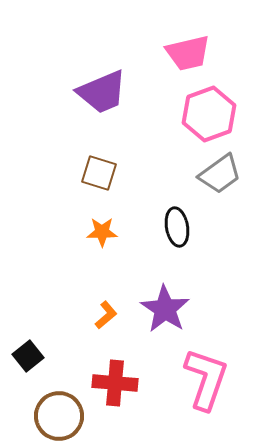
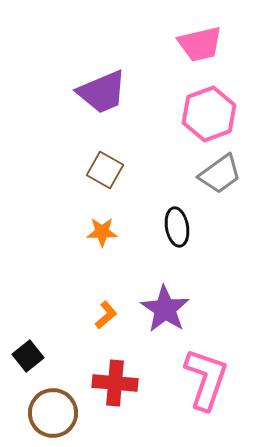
pink trapezoid: moved 12 px right, 9 px up
brown square: moved 6 px right, 3 px up; rotated 12 degrees clockwise
brown circle: moved 6 px left, 3 px up
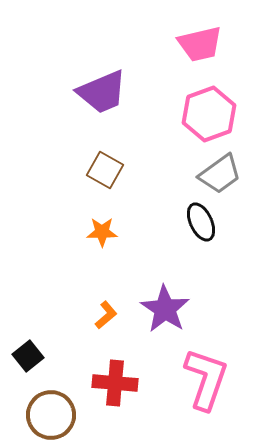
black ellipse: moved 24 px right, 5 px up; rotated 15 degrees counterclockwise
brown circle: moved 2 px left, 2 px down
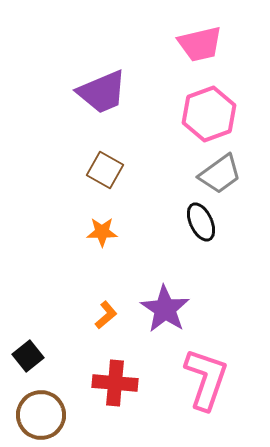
brown circle: moved 10 px left
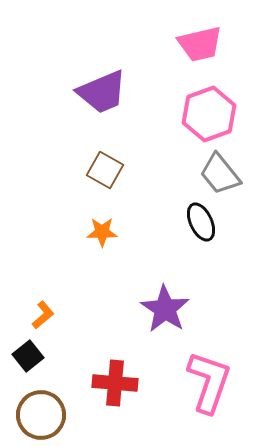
gray trapezoid: rotated 87 degrees clockwise
orange L-shape: moved 63 px left
pink L-shape: moved 3 px right, 3 px down
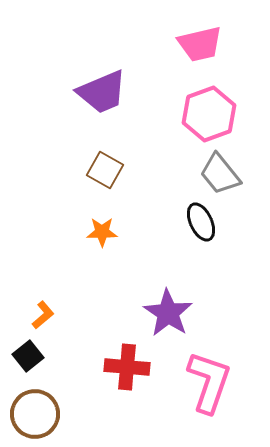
purple star: moved 3 px right, 4 px down
red cross: moved 12 px right, 16 px up
brown circle: moved 6 px left, 1 px up
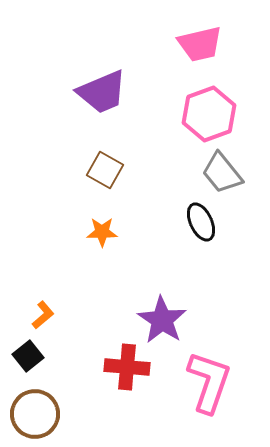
gray trapezoid: moved 2 px right, 1 px up
purple star: moved 6 px left, 7 px down
